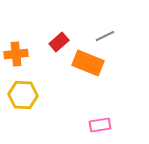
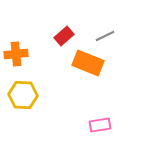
red rectangle: moved 5 px right, 6 px up
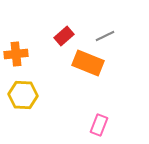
pink rectangle: moved 1 px left; rotated 60 degrees counterclockwise
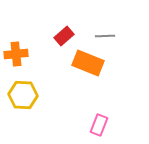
gray line: rotated 24 degrees clockwise
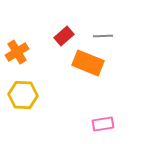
gray line: moved 2 px left
orange cross: moved 1 px right, 2 px up; rotated 25 degrees counterclockwise
pink rectangle: moved 4 px right, 1 px up; rotated 60 degrees clockwise
